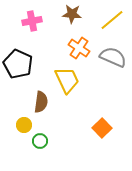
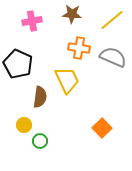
orange cross: rotated 25 degrees counterclockwise
brown semicircle: moved 1 px left, 5 px up
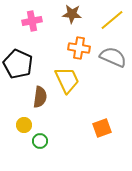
orange square: rotated 24 degrees clockwise
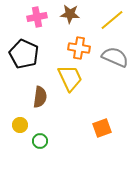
brown star: moved 2 px left
pink cross: moved 5 px right, 4 px up
gray semicircle: moved 2 px right
black pentagon: moved 6 px right, 10 px up
yellow trapezoid: moved 3 px right, 2 px up
yellow circle: moved 4 px left
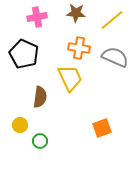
brown star: moved 6 px right, 1 px up
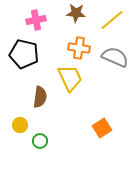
pink cross: moved 1 px left, 3 px down
black pentagon: rotated 12 degrees counterclockwise
orange square: rotated 12 degrees counterclockwise
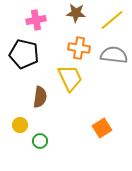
gray semicircle: moved 1 px left, 2 px up; rotated 16 degrees counterclockwise
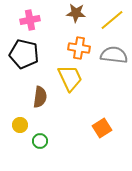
pink cross: moved 6 px left
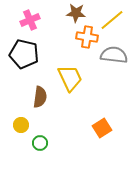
pink cross: rotated 12 degrees counterclockwise
orange cross: moved 8 px right, 11 px up
yellow circle: moved 1 px right
green circle: moved 2 px down
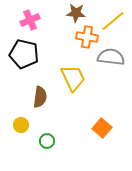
yellow line: moved 1 px right, 1 px down
gray semicircle: moved 3 px left, 2 px down
yellow trapezoid: moved 3 px right
orange square: rotated 18 degrees counterclockwise
green circle: moved 7 px right, 2 px up
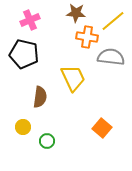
yellow circle: moved 2 px right, 2 px down
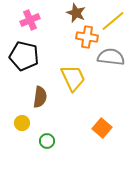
brown star: rotated 18 degrees clockwise
black pentagon: moved 2 px down
yellow circle: moved 1 px left, 4 px up
